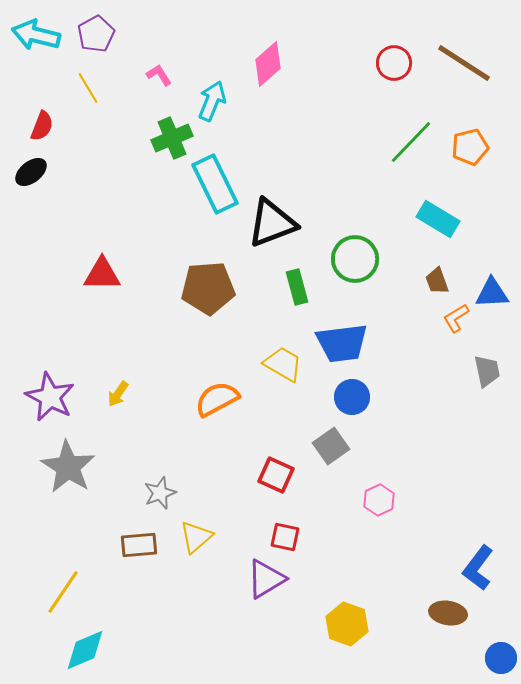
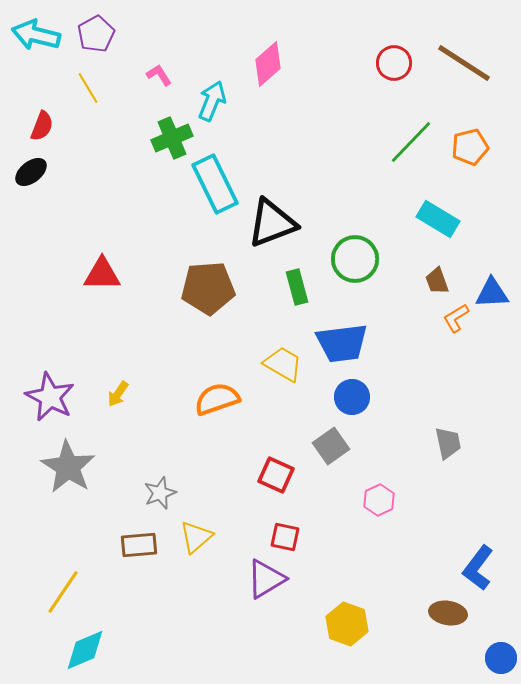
gray trapezoid at (487, 371): moved 39 px left, 72 px down
orange semicircle at (217, 399): rotated 9 degrees clockwise
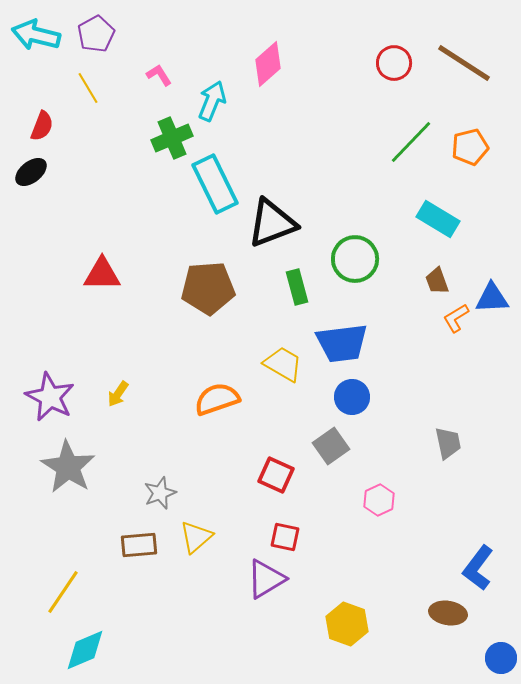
blue triangle at (492, 293): moved 5 px down
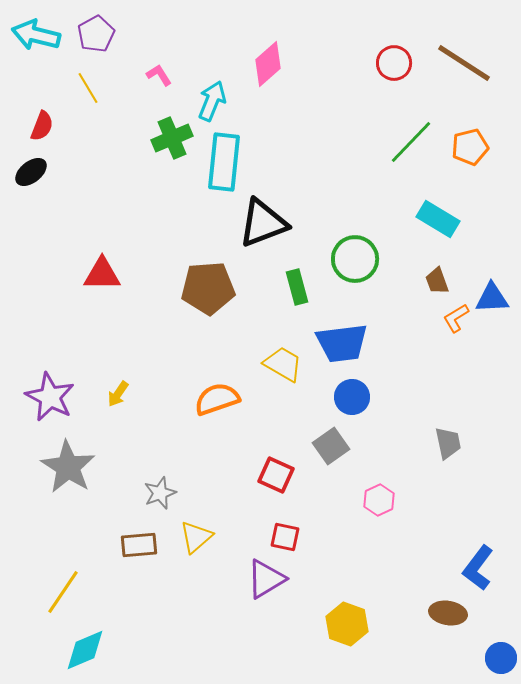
cyan rectangle at (215, 184): moved 9 px right, 22 px up; rotated 32 degrees clockwise
black triangle at (272, 223): moved 9 px left
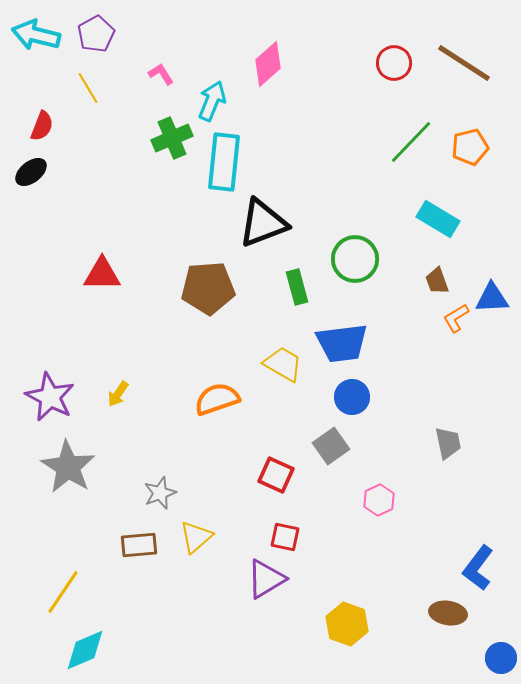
pink L-shape at (159, 75): moved 2 px right, 1 px up
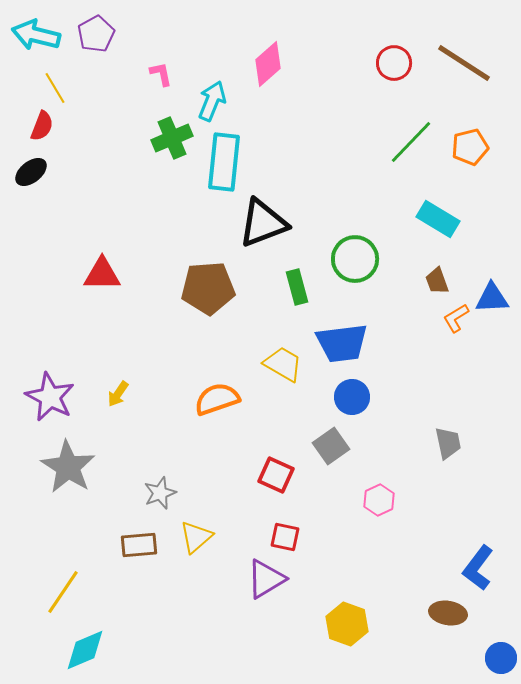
pink L-shape at (161, 74): rotated 20 degrees clockwise
yellow line at (88, 88): moved 33 px left
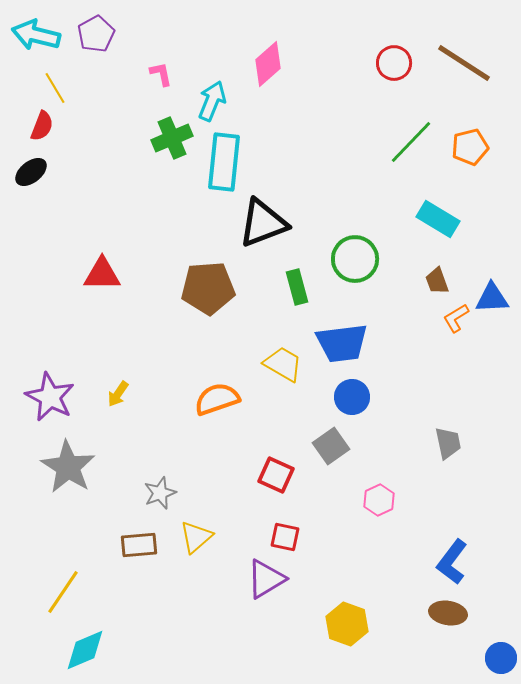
blue L-shape at (478, 568): moved 26 px left, 6 px up
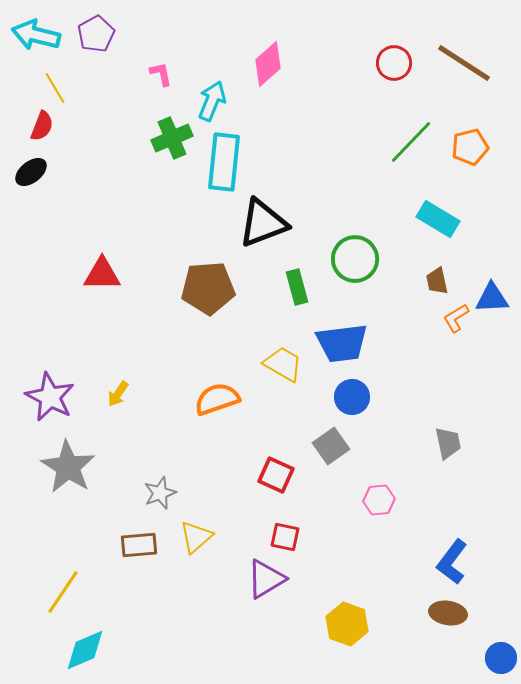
brown trapezoid at (437, 281): rotated 8 degrees clockwise
pink hexagon at (379, 500): rotated 20 degrees clockwise
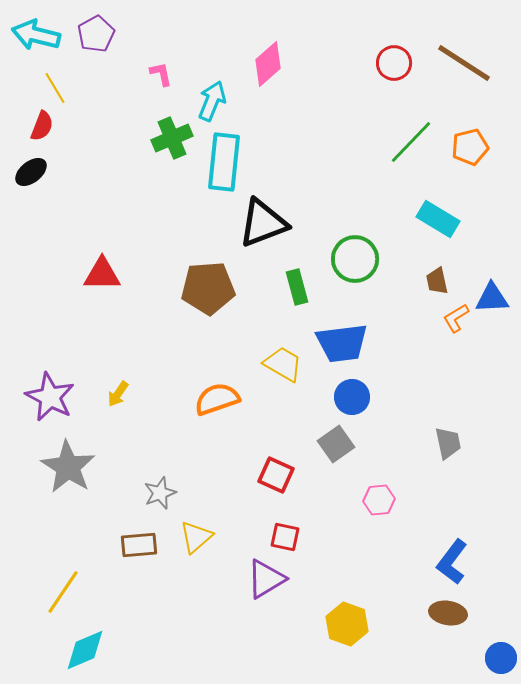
gray square at (331, 446): moved 5 px right, 2 px up
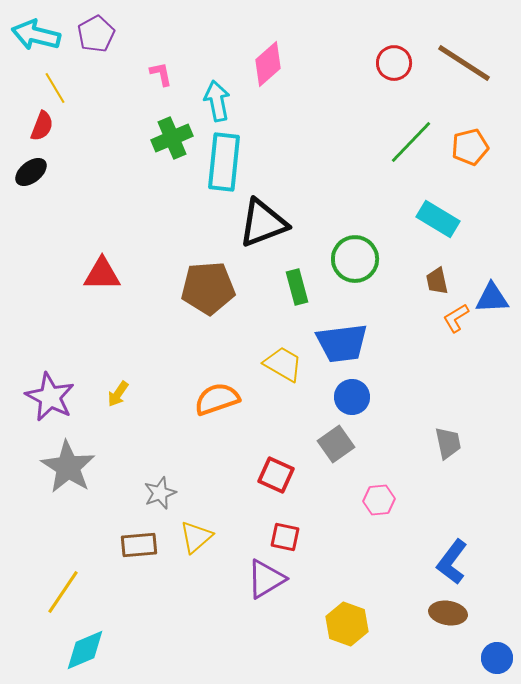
cyan arrow at (212, 101): moved 5 px right; rotated 33 degrees counterclockwise
blue circle at (501, 658): moved 4 px left
